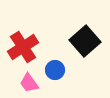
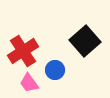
red cross: moved 4 px down
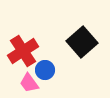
black square: moved 3 px left, 1 px down
blue circle: moved 10 px left
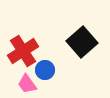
pink trapezoid: moved 2 px left, 1 px down
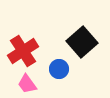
blue circle: moved 14 px right, 1 px up
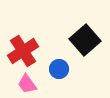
black square: moved 3 px right, 2 px up
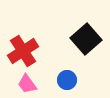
black square: moved 1 px right, 1 px up
blue circle: moved 8 px right, 11 px down
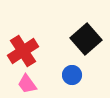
blue circle: moved 5 px right, 5 px up
